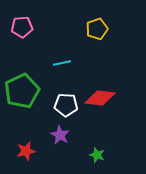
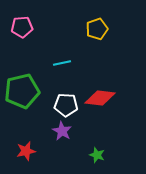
green pentagon: rotated 12 degrees clockwise
purple star: moved 2 px right, 4 px up
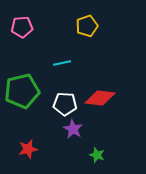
yellow pentagon: moved 10 px left, 3 px up
white pentagon: moved 1 px left, 1 px up
purple star: moved 11 px right, 2 px up
red star: moved 2 px right, 2 px up
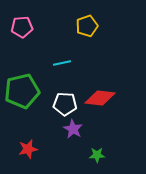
green star: rotated 21 degrees counterclockwise
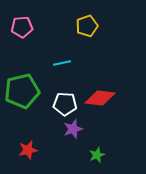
purple star: rotated 24 degrees clockwise
red star: moved 1 px down
green star: rotated 21 degrees counterclockwise
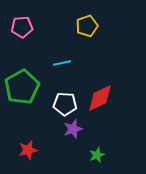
green pentagon: moved 4 px up; rotated 16 degrees counterclockwise
red diamond: rotated 32 degrees counterclockwise
